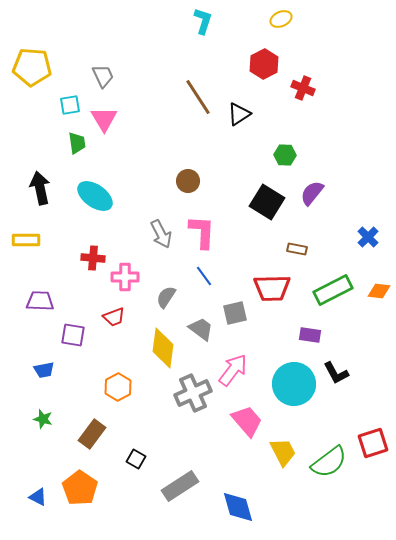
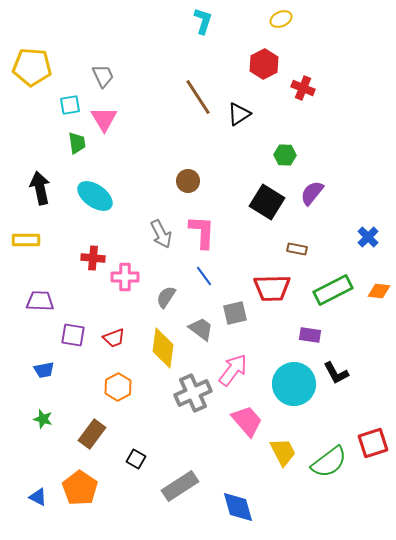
red trapezoid at (114, 317): moved 21 px down
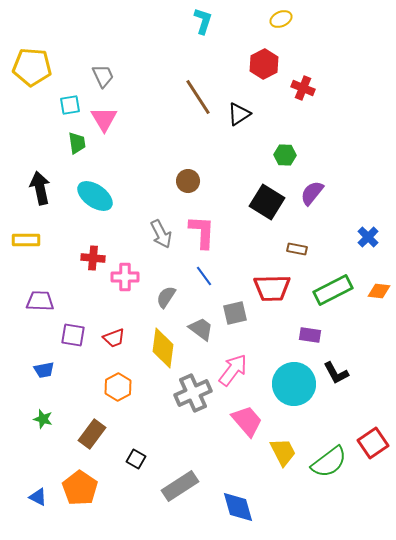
red square at (373, 443): rotated 16 degrees counterclockwise
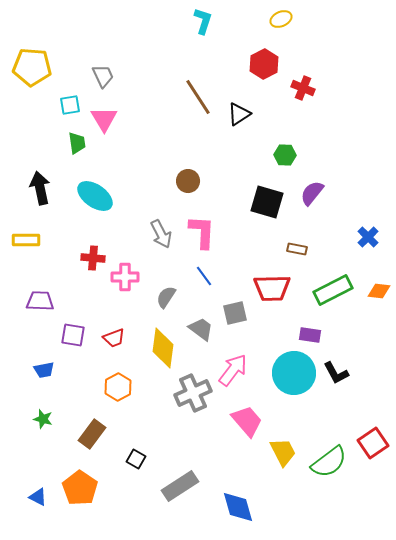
black square at (267, 202): rotated 16 degrees counterclockwise
cyan circle at (294, 384): moved 11 px up
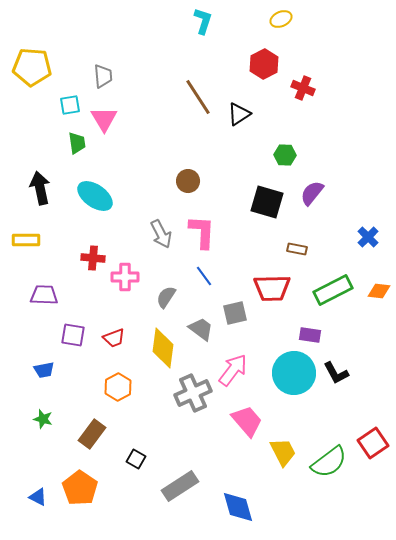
gray trapezoid at (103, 76): rotated 20 degrees clockwise
purple trapezoid at (40, 301): moved 4 px right, 6 px up
